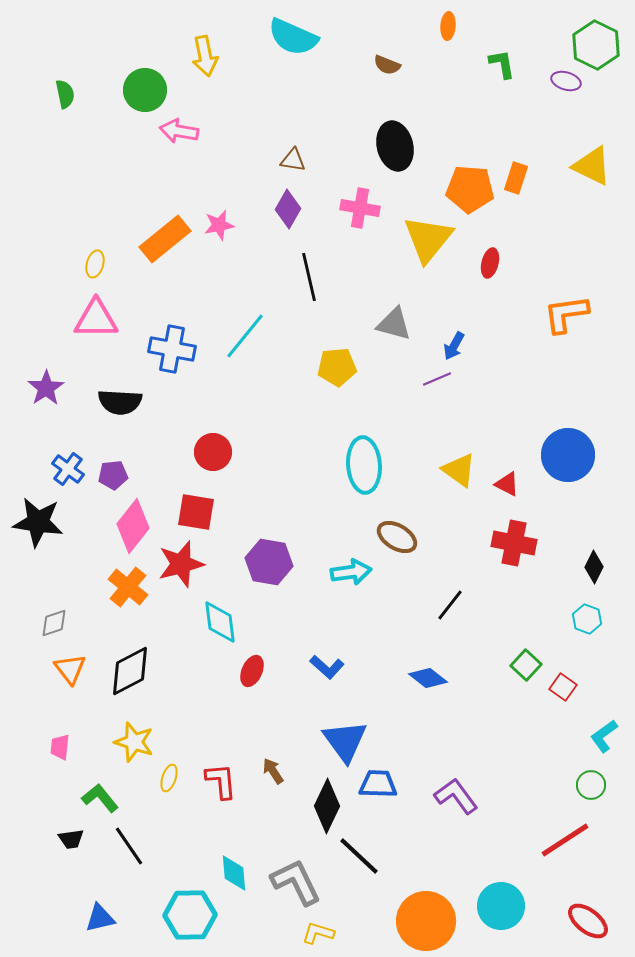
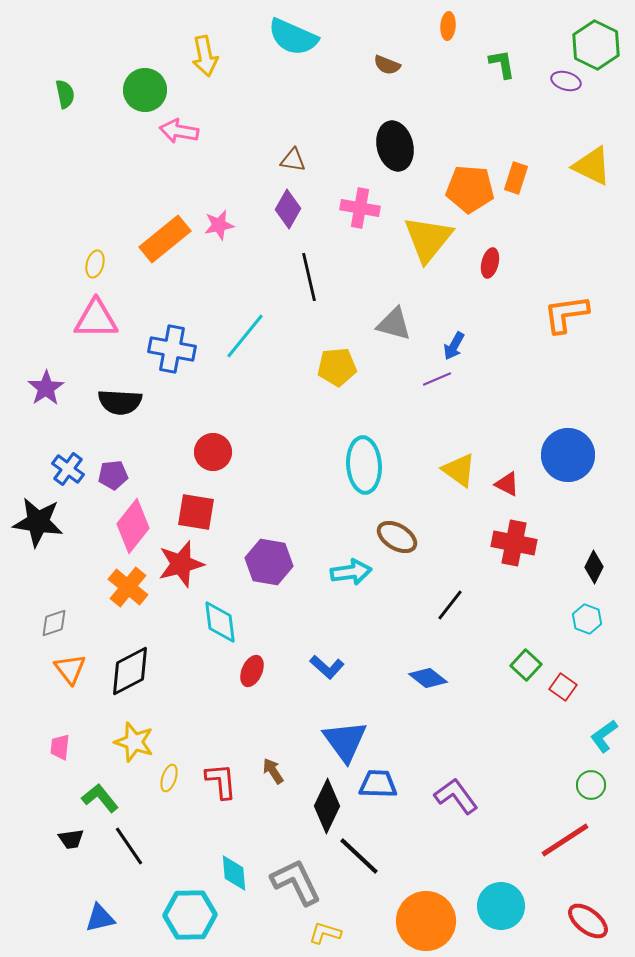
yellow L-shape at (318, 933): moved 7 px right
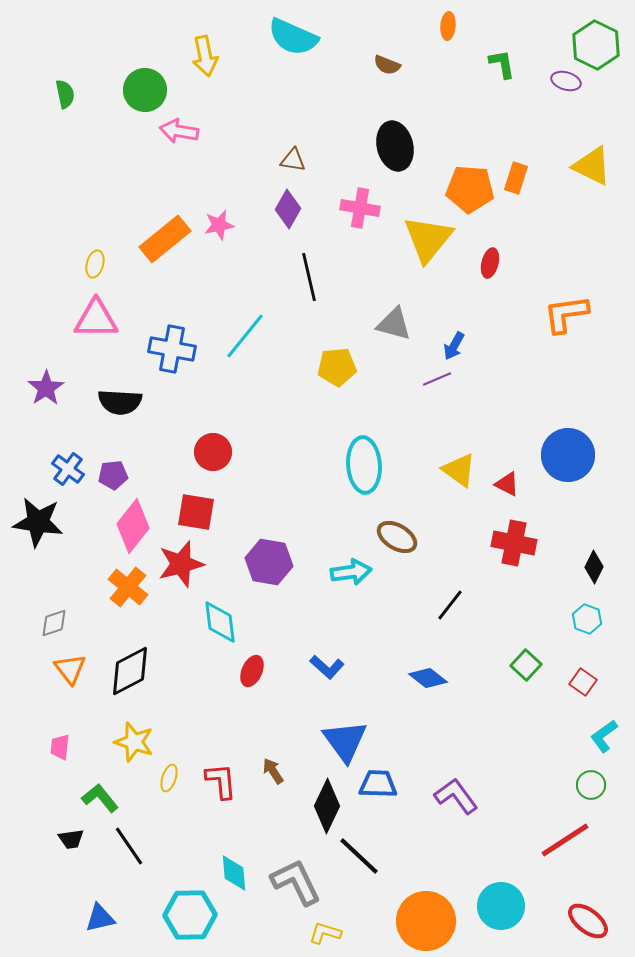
red square at (563, 687): moved 20 px right, 5 px up
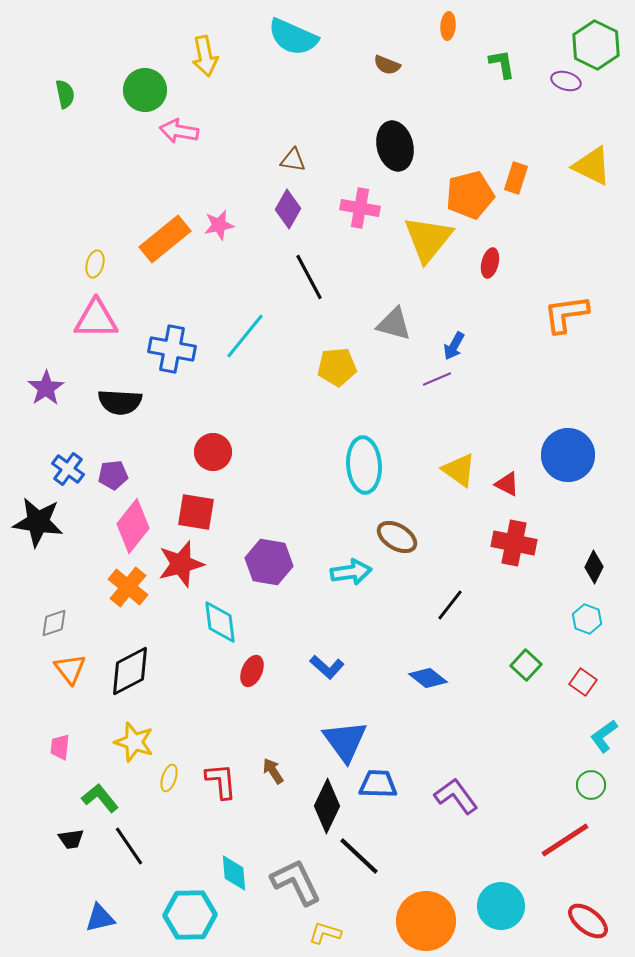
orange pentagon at (470, 189): moved 6 px down; rotated 18 degrees counterclockwise
black line at (309, 277): rotated 15 degrees counterclockwise
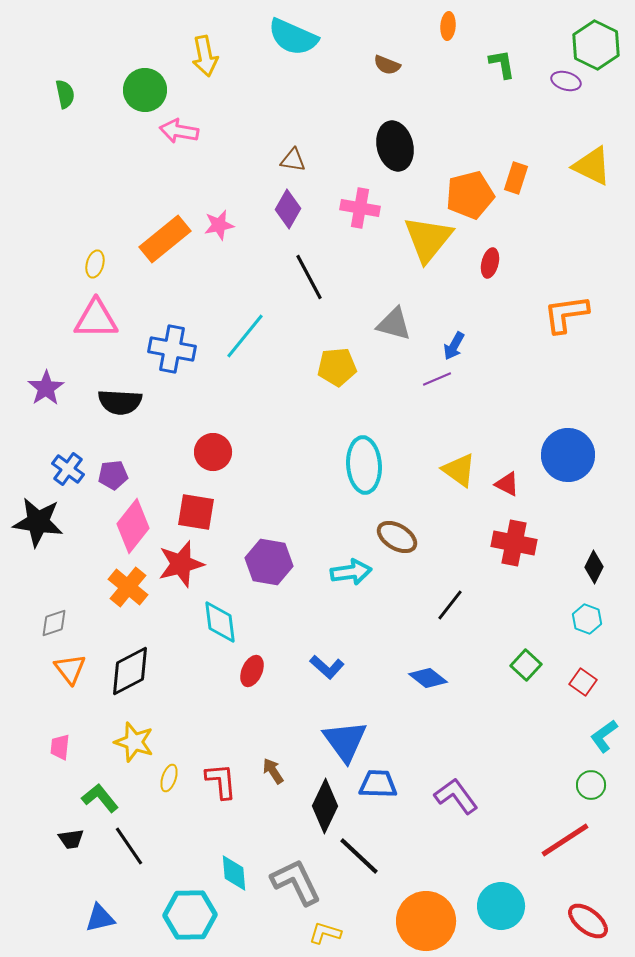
black diamond at (327, 806): moved 2 px left
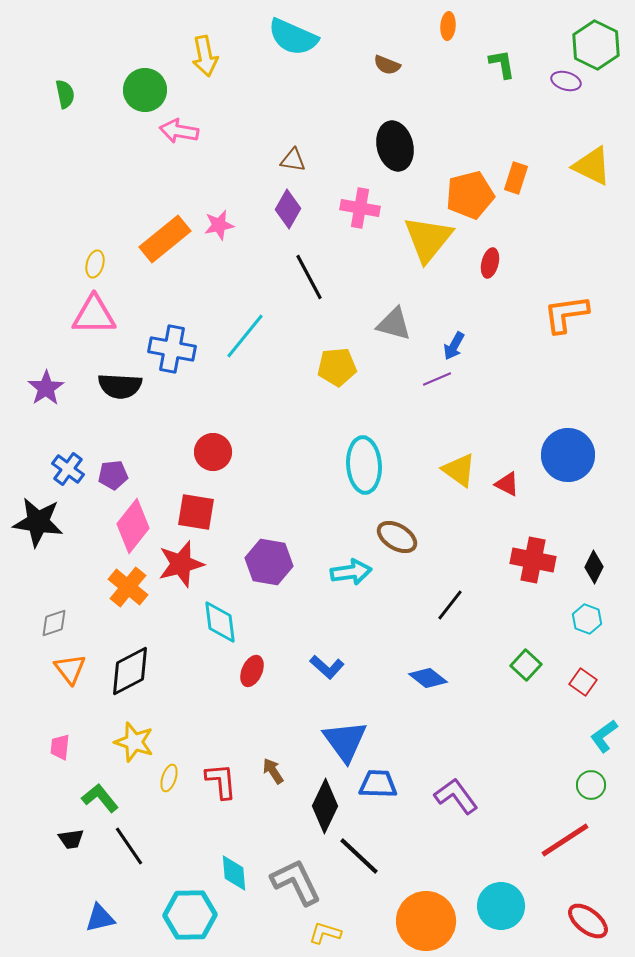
pink triangle at (96, 319): moved 2 px left, 4 px up
black semicircle at (120, 402): moved 16 px up
red cross at (514, 543): moved 19 px right, 17 px down
